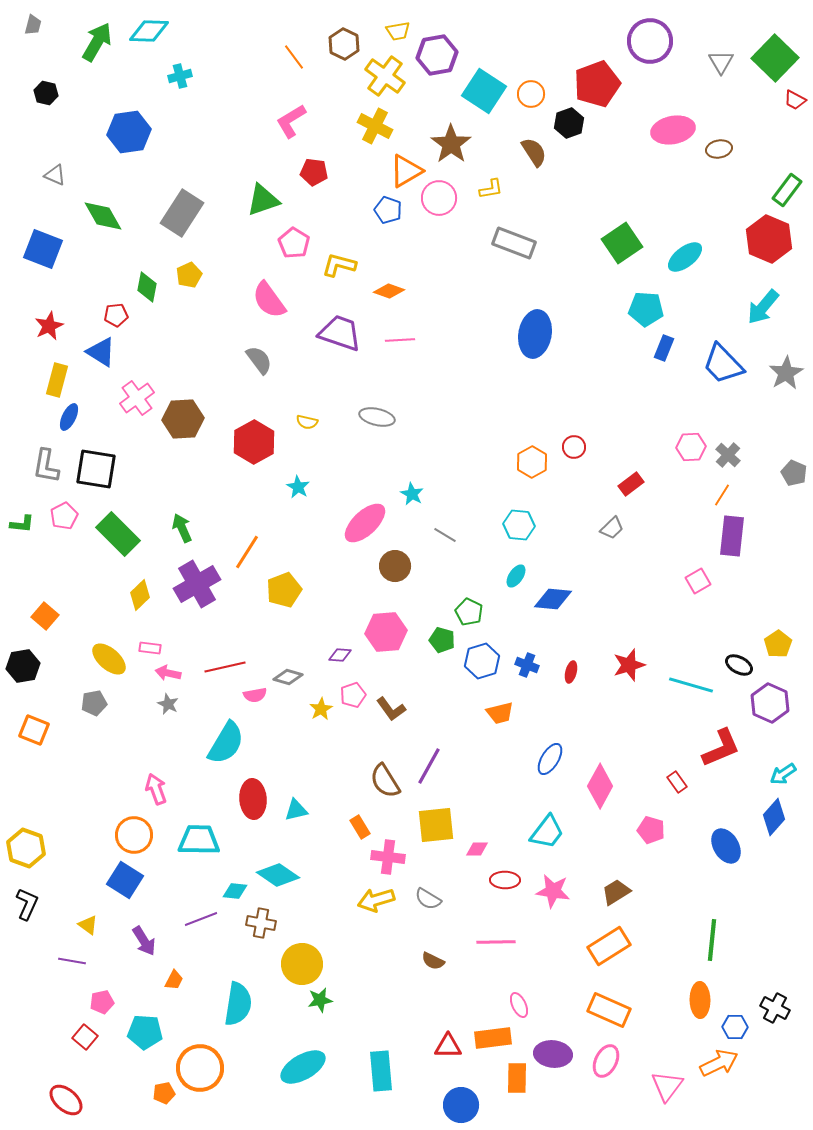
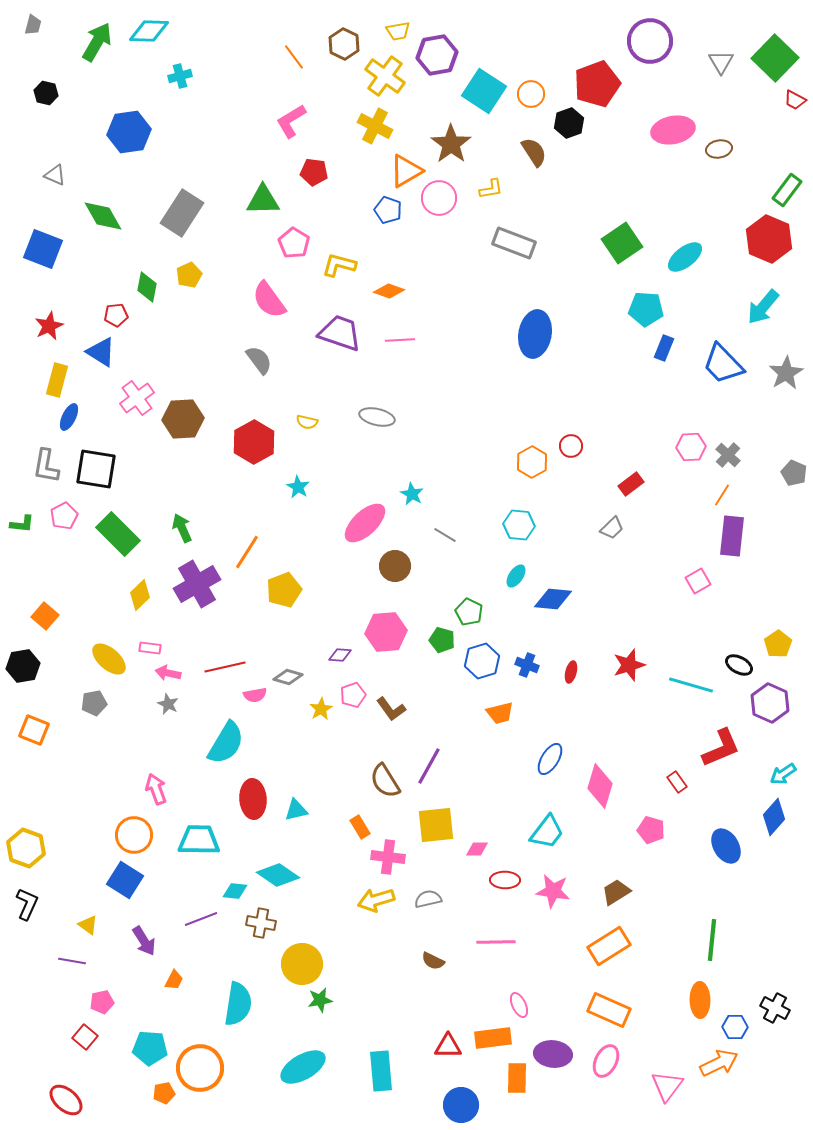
green triangle at (263, 200): rotated 18 degrees clockwise
red circle at (574, 447): moved 3 px left, 1 px up
pink diamond at (600, 786): rotated 12 degrees counterclockwise
gray semicircle at (428, 899): rotated 136 degrees clockwise
cyan pentagon at (145, 1032): moved 5 px right, 16 px down
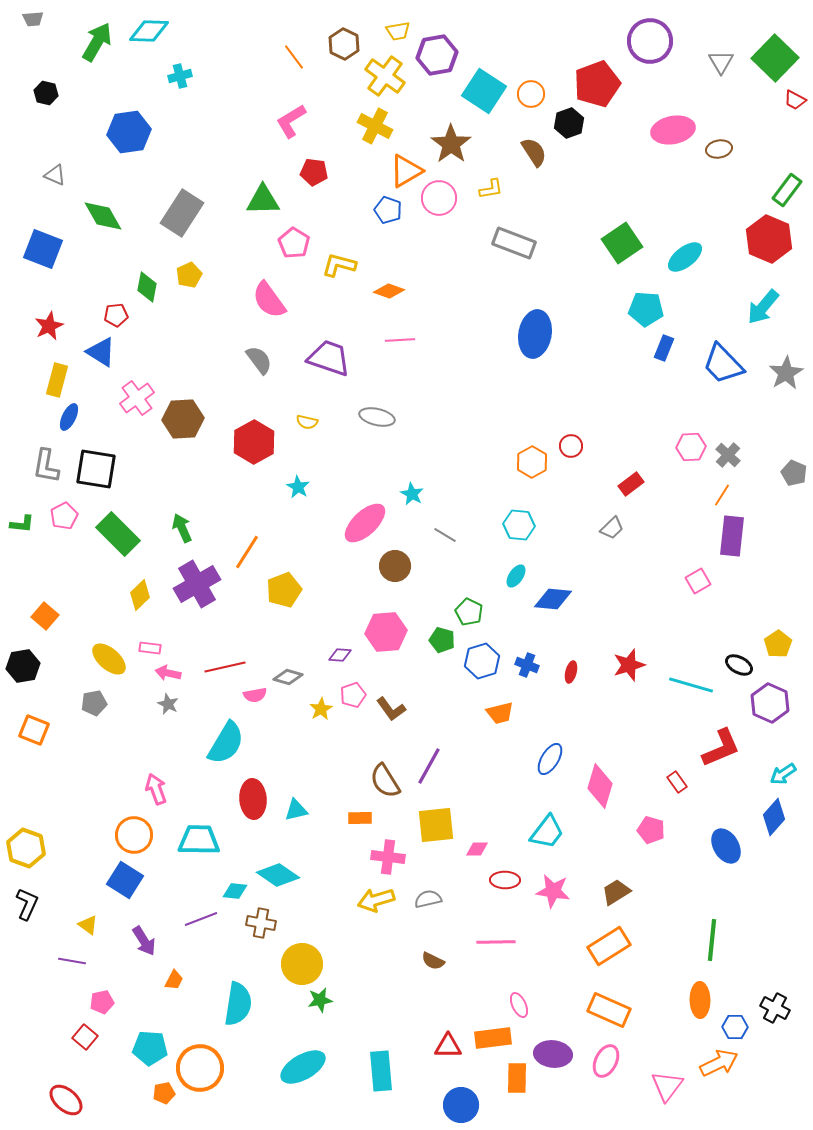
gray trapezoid at (33, 25): moved 6 px up; rotated 70 degrees clockwise
purple trapezoid at (340, 333): moved 11 px left, 25 px down
orange rectangle at (360, 827): moved 9 px up; rotated 60 degrees counterclockwise
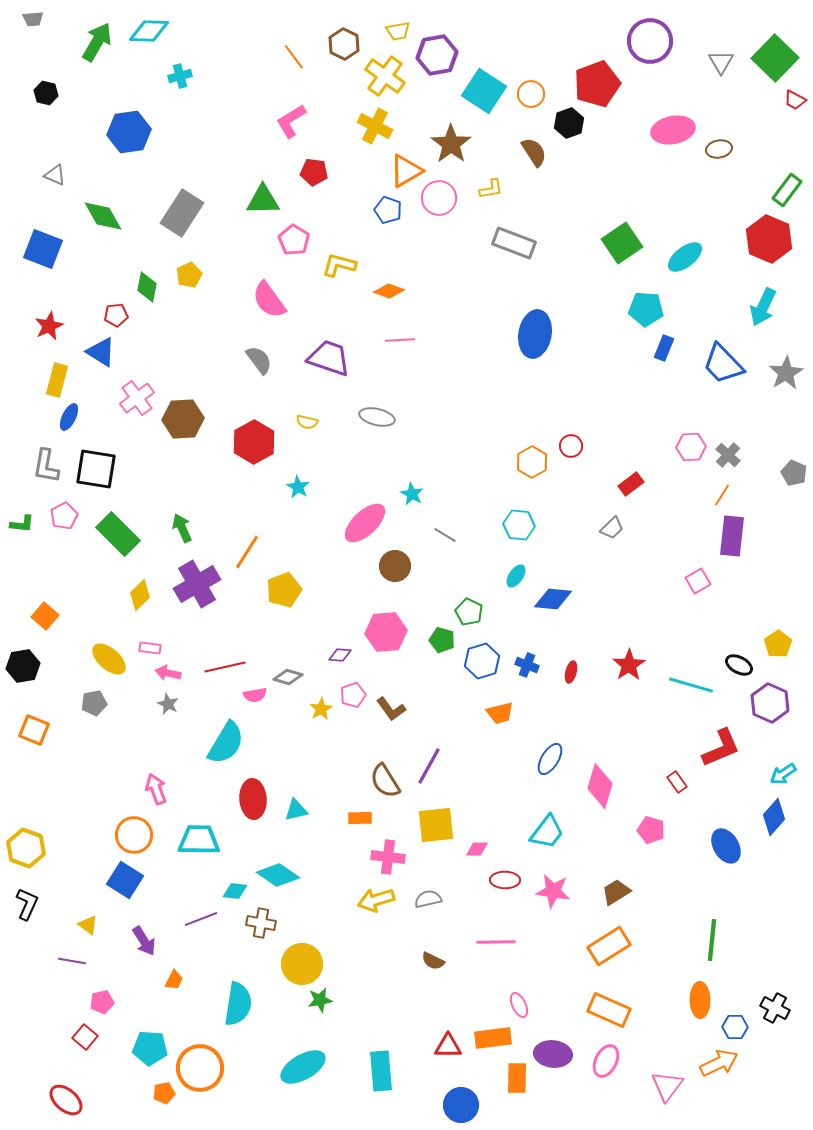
pink pentagon at (294, 243): moved 3 px up
cyan arrow at (763, 307): rotated 15 degrees counterclockwise
red star at (629, 665): rotated 16 degrees counterclockwise
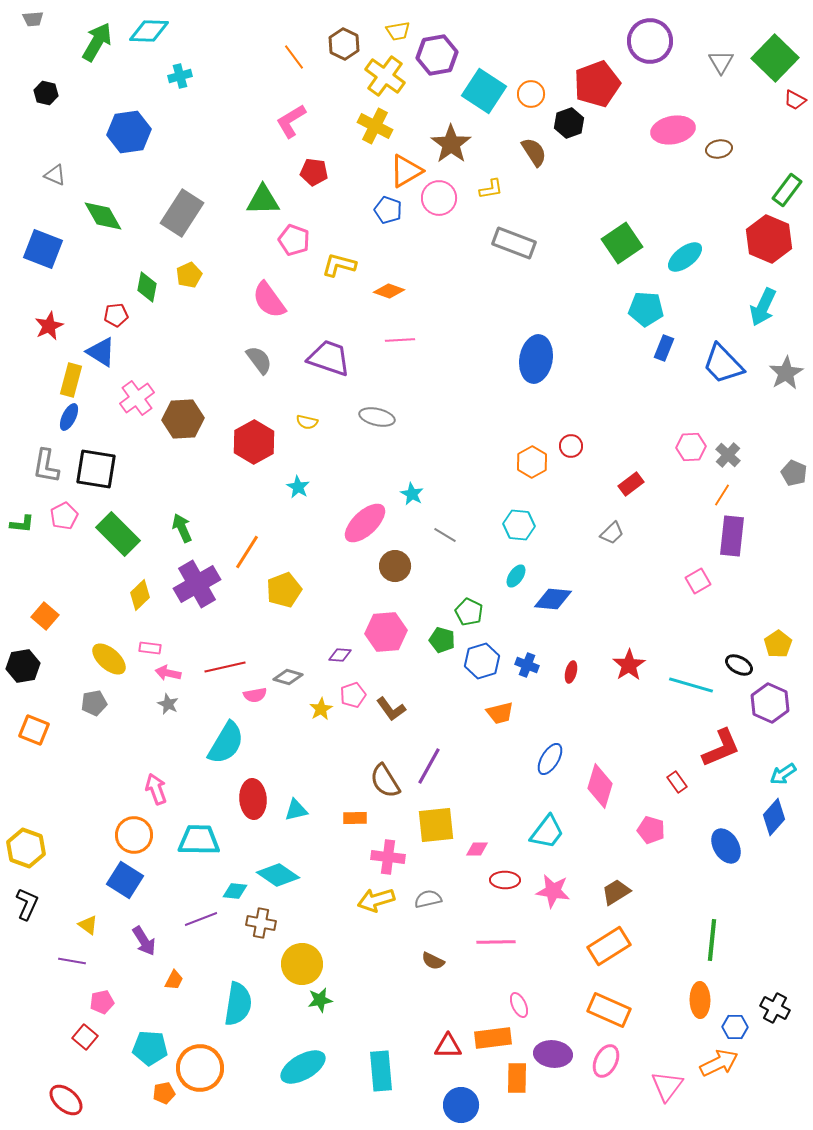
pink pentagon at (294, 240): rotated 12 degrees counterclockwise
blue ellipse at (535, 334): moved 1 px right, 25 px down
yellow rectangle at (57, 380): moved 14 px right
gray trapezoid at (612, 528): moved 5 px down
orange rectangle at (360, 818): moved 5 px left
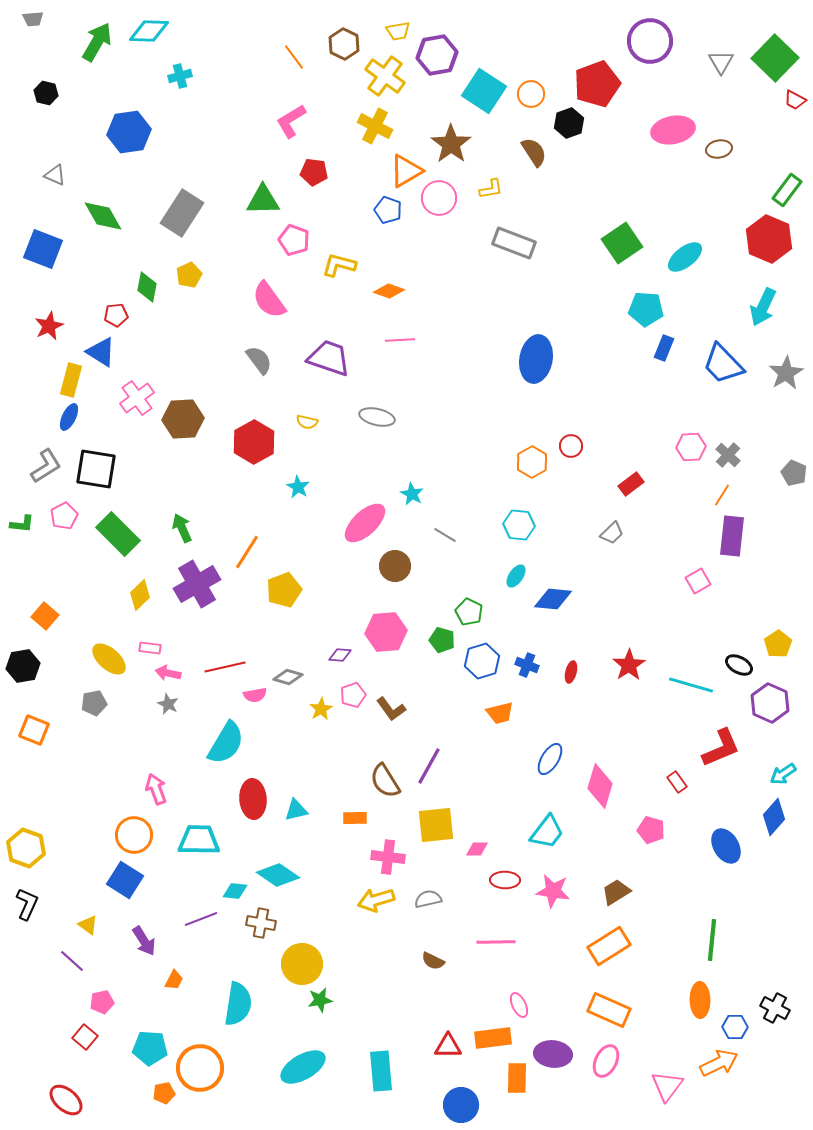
gray L-shape at (46, 466): rotated 132 degrees counterclockwise
purple line at (72, 961): rotated 32 degrees clockwise
